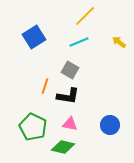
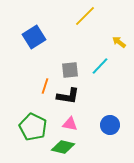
cyan line: moved 21 px right, 24 px down; rotated 24 degrees counterclockwise
gray square: rotated 36 degrees counterclockwise
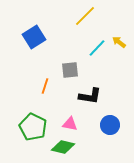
cyan line: moved 3 px left, 18 px up
black L-shape: moved 22 px right
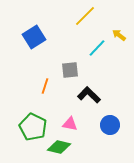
yellow arrow: moved 7 px up
black L-shape: moved 1 px left, 1 px up; rotated 145 degrees counterclockwise
green diamond: moved 4 px left
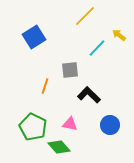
green diamond: rotated 35 degrees clockwise
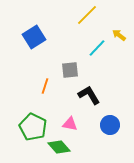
yellow line: moved 2 px right, 1 px up
black L-shape: rotated 15 degrees clockwise
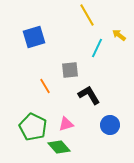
yellow line: rotated 75 degrees counterclockwise
blue square: rotated 15 degrees clockwise
cyan line: rotated 18 degrees counterclockwise
orange line: rotated 49 degrees counterclockwise
pink triangle: moved 4 px left; rotated 28 degrees counterclockwise
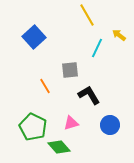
blue square: rotated 25 degrees counterclockwise
pink triangle: moved 5 px right, 1 px up
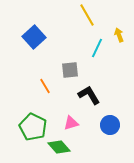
yellow arrow: rotated 32 degrees clockwise
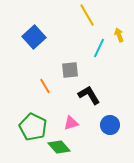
cyan line: moved 2 px right
